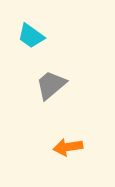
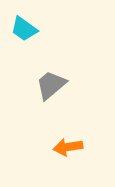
cyan trapezoid: moved 7 px left, 7 px up
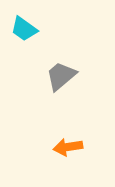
gray trapezoid: moved 10 px right, 9 px up
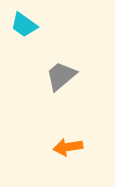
cyan trapezoid: moved 4 px up
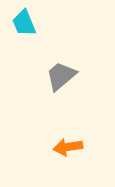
cyan trapezoid: moved 2 px up; rotated 32 degrees clockwise
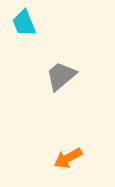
orange arrow: moved 11 px down; rotated 20 degrees counterclockwise
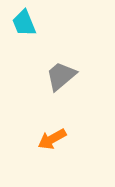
orange arrow: moved 16 px left, 19 px up
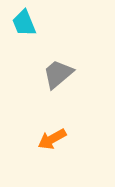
gray trapezoid: moved 3 px left, 2 px up
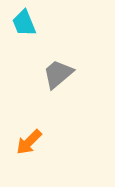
orange arrow: moved 23 px left, 3 px down; rotated 16 degrees counterclockwise
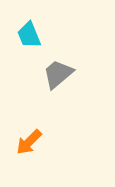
cyan trapezoid: moved 5 px right, 12 px down
